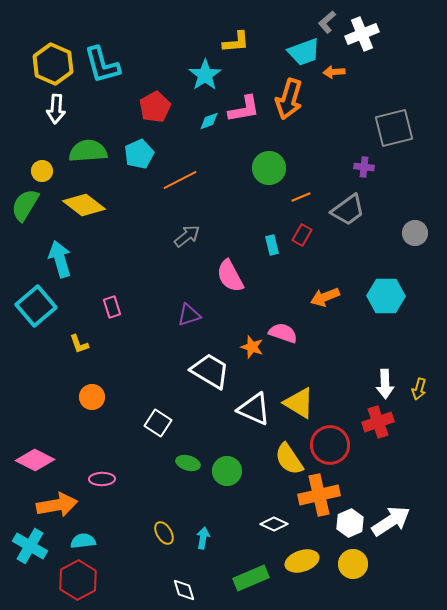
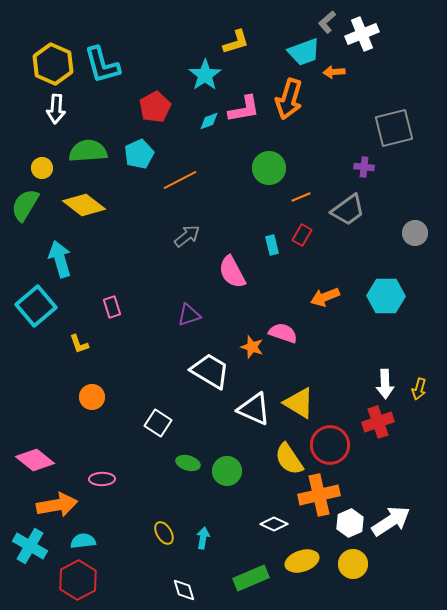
yellow L-shape at (236, 42): rotated 12 degrees counterclockwise
yellow circle at (42, 171): moved 3 px up
pink semicircle at (230, 276): moved 2 px right, 4 px up
pink diamond at (35, 460): rotated 12 degrees clockwise
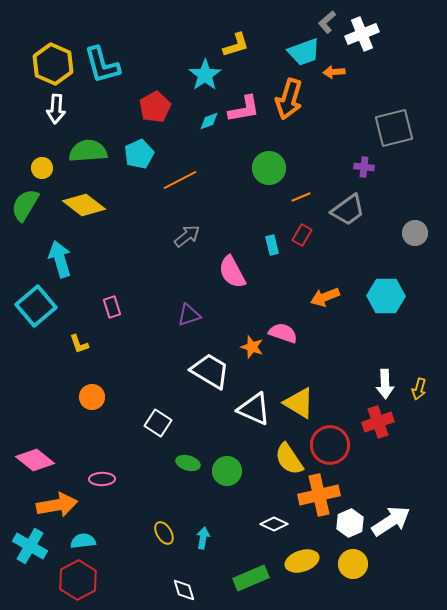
yellow L-shape at (236, 42): moved 3 px down
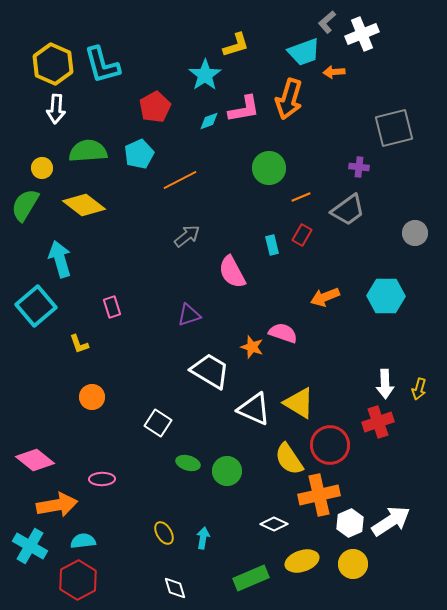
purple cross at (364, 167): moved 5 px left
white diamond at (184, 590): moved 9 px left, 2 px up
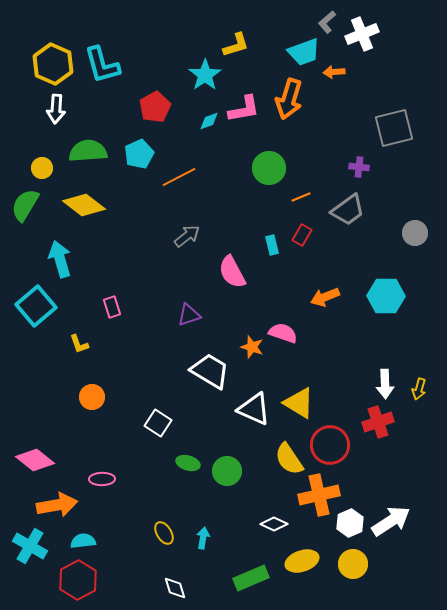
orange line at (180, 180): moved 1 px left, 3 px up
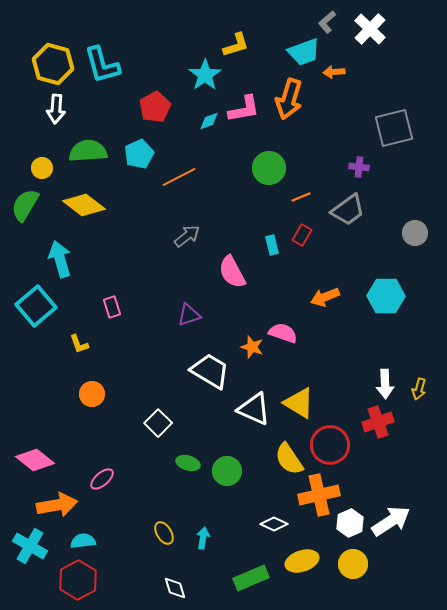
white cross at (362, 34): moved 8 px right, 5 px up; rotated 24 degrees counterclockwise
yellow hexagon at (53, 64): rotated 9 degrees counterclockwise
orange circle at (92, 397): moved 3 px up
white square at (158, 423): rotated 12 degrees clockwise
pink ellipse at (102, 479): rotated 40 degrees counterclockwise
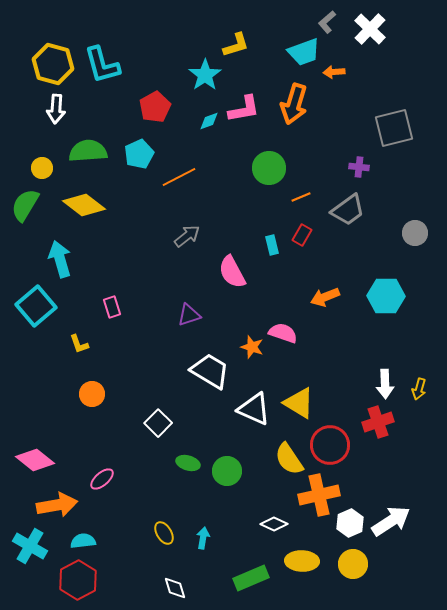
orange arrow at (289, 99): moved 5 px right, 5 px down
yellow ellipse at (302, 561): rotated 20 degrees clockwise
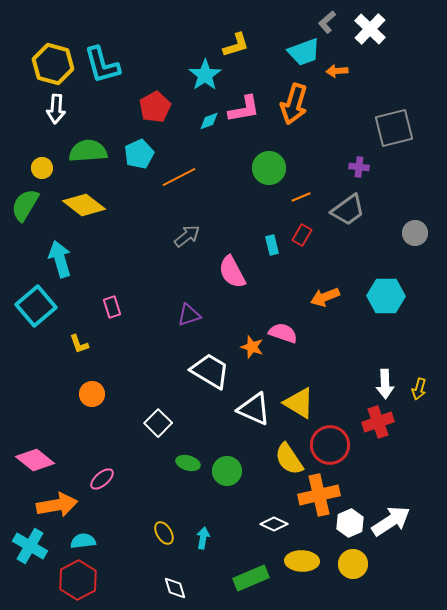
orange arrow at (334, 72): moved 3 px right, 1 px up
